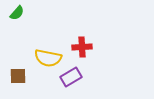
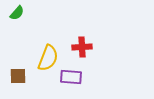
yellow semicircle: rotated 80 degrees counterclockwise
purple rectangle: rotated 35 degrees clockwise
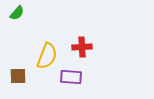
yellow semicircle: moved 1 px left, 2 px up
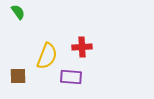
green semicircle: moved 1 px right, 1 px up; rotated 77 degrees counterclockwise
